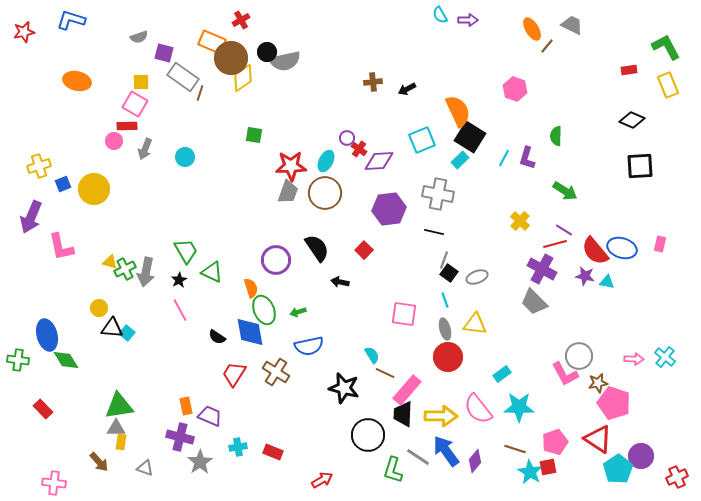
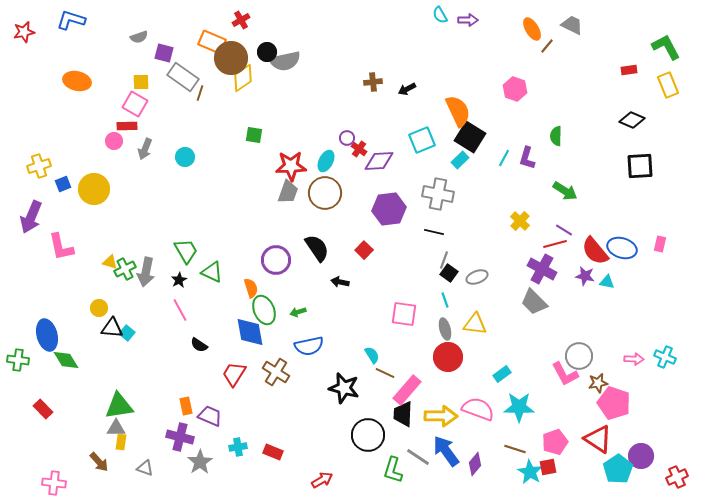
black semicircle at (217, 337): moved 18 px left, 8 px down
cyan cross at (665, 357): rotated 15 degrees counterclockwise
pink semicircle at (478, 409): rotated 148 degrees clockwise
purple diamond at (475, 461): moved 3 px down
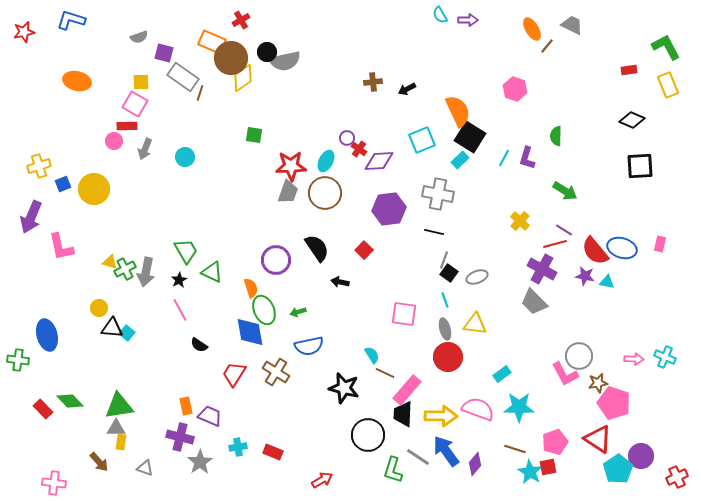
green diamond at (66, 360): moved 4 px right, 41 px down; rotated 12 degrees counterclockwise
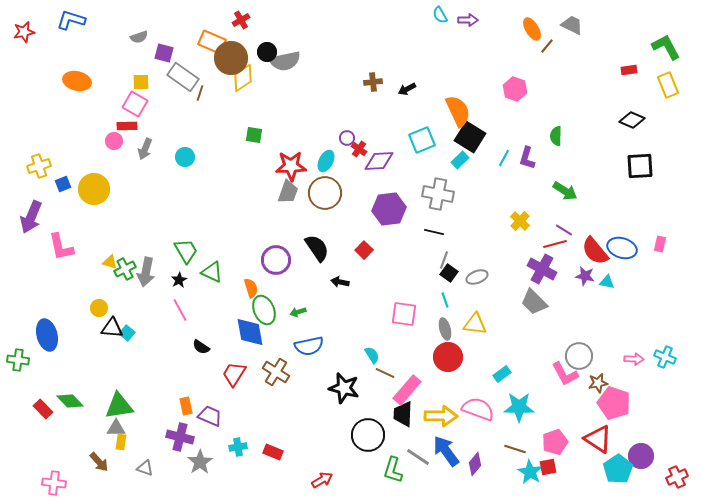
black semicircle at (199, 345): moved 2 px right, 2 px down
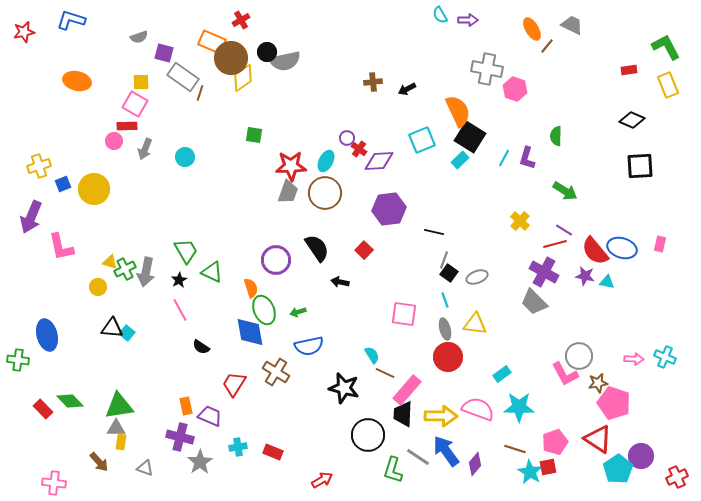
gray cross at (438, 194): moved 49 px right, 125 px up
purple cross at (542, 269): moved 2 px right, 3 px down
yellow circle at (99, 308): moved 1 px left, 21 px up
red trapezoid at (234, 374): moved 10 px down
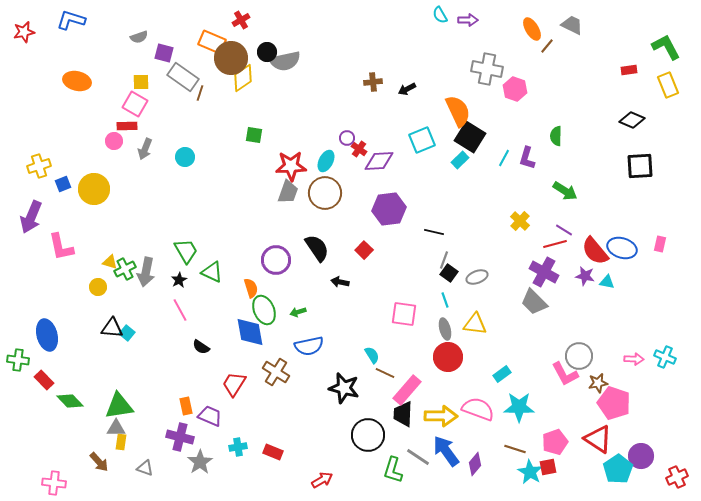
red rectangle at (43, 409): moved 1 px right, 29 px up
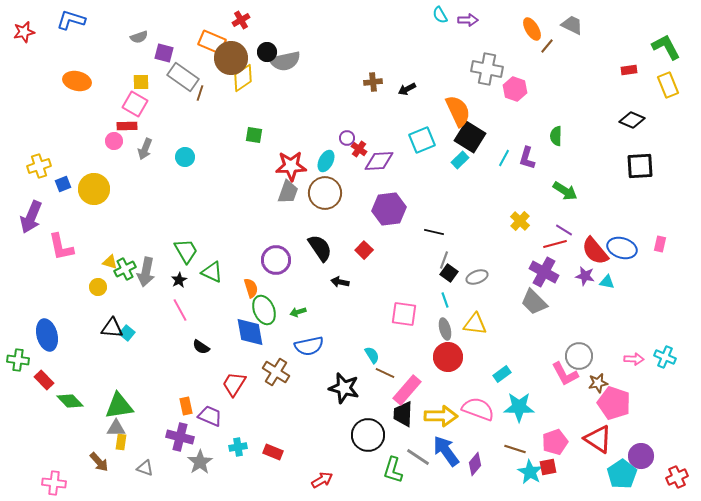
black semicircle at (317, 248): moved 3 px right
cyan pentagon at (618, 469): moved 4 px right, 5 px down
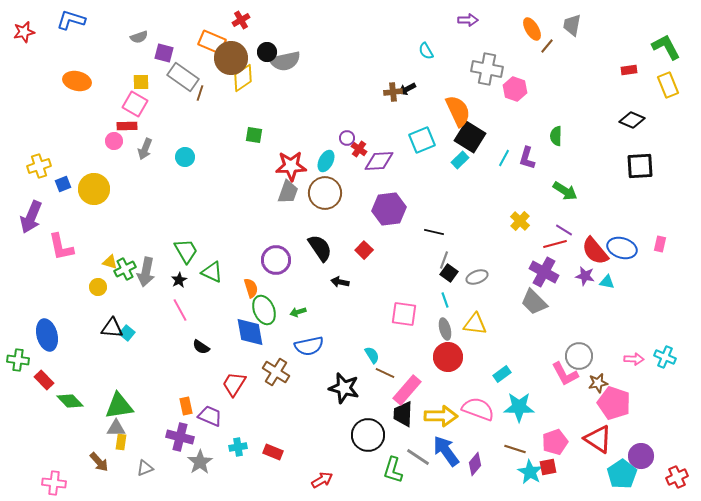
cyan semicircle at (440, 15): moved 14 px left, 36 px down
gray trapezoid at (572, 25): rotated 105 degrees counterclockwise
brown cross at (373, 82): moved 20 px right, 10 px down
gray triangle at (145, 468): rotated 42 degrees counterclockwise
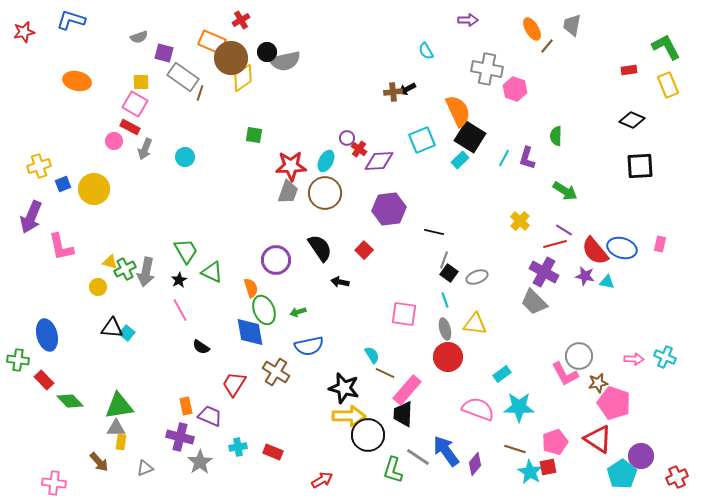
red rectangle at (127, 126): moved 3 px right, 1 px down; rotated 30 degrees clockwise
yellow arrow at (441, 416): moved 92 px left
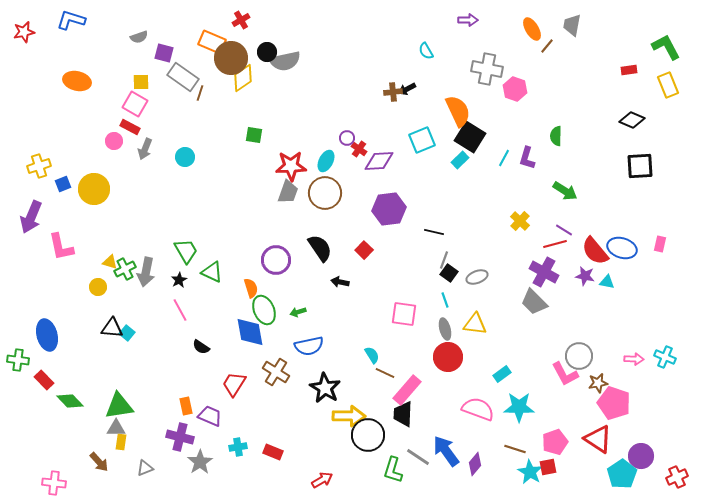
black star at (344, 388): moved 19 px left; rotated 16 degrees clockwise
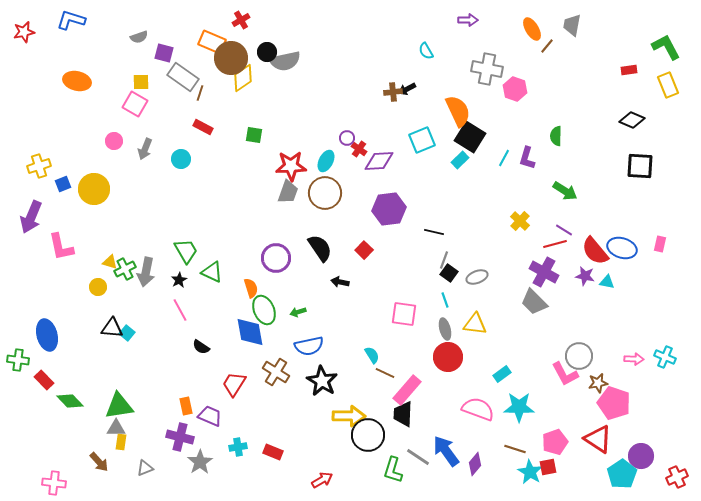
red rectangle at (130, 127): moved 73 px right
cyan circle at (185, 157): moved 4 px left, 2 px down
black square at (640, 166): rotated 8 degrees clockwise
purple circle at (276, 260): moved 2 px up
black star at (325, 388): moved 3 px left, 7 px up
